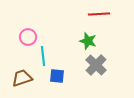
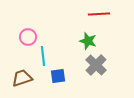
blue square: moved 1 px right; rotated 14 degrees counterclockwise
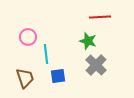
red line: moved 1 px right, 3 px down
cyan line: moved 3 px right, 2 px up
brown trapezoid: moved 3 px right; rotated 90 degrees clockwise
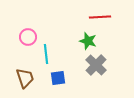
blue square: moved 2 px down
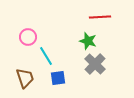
cyan line: moved 2 px down; rotated 24 degrees counterclockwise
gray cross: moved 1 px left, 1 px up
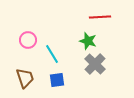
pink circle: moved 3 px down
cyan line: moved 6 px right, 2 px up
blue square: moved 1 px left, 2 px down
